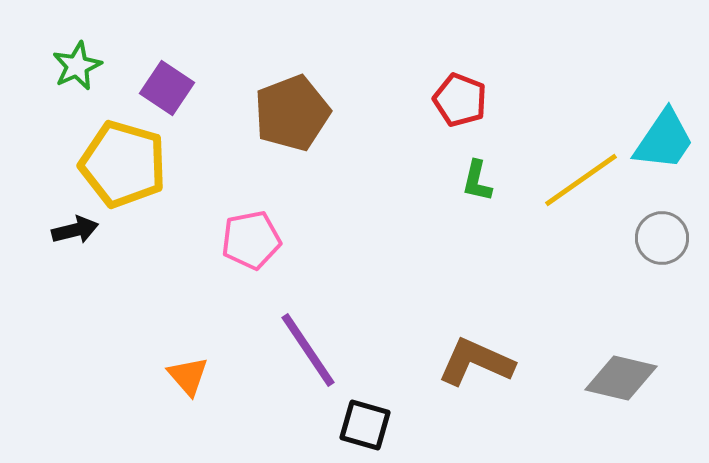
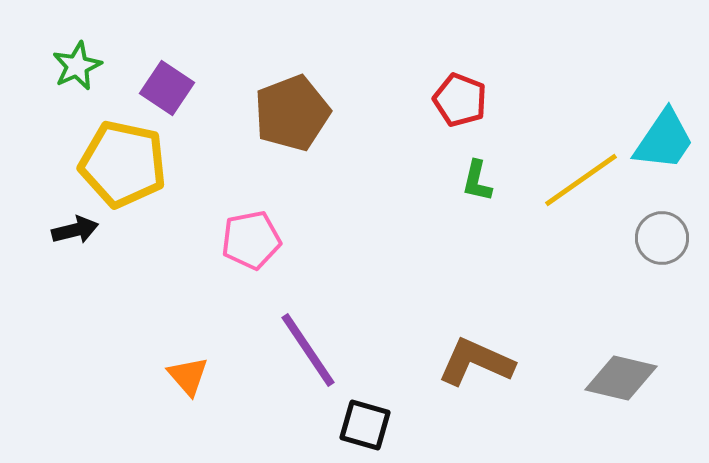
yellow pentagon: rotated 4 degrees counterclockwise
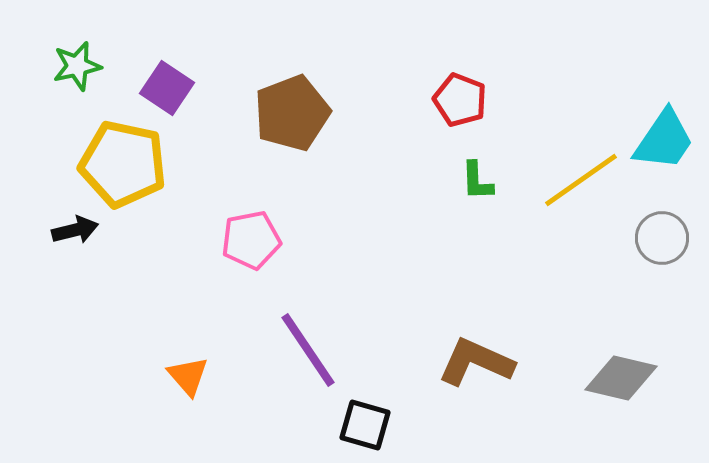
green star: rotated 12 degrees clockwise
green L-shape: rotated 15 degrees counterclockwise
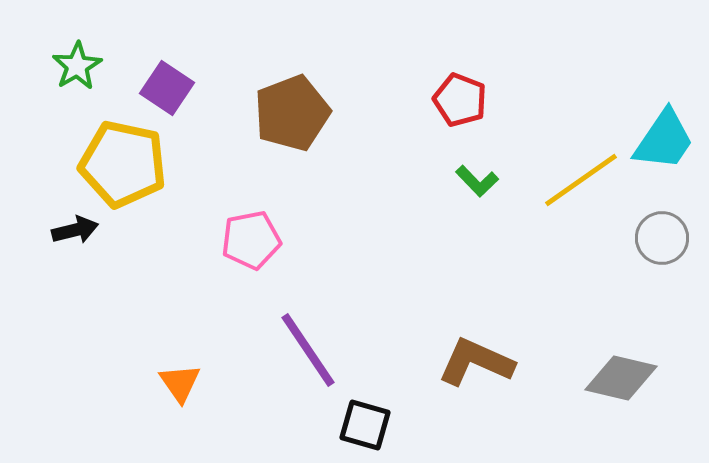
green star: rotated 18 degrees counterclockwise
green L-shape: rotated 42 degrees counterclockwise
orange triangle: moved 8 px left, 7 px down; rotated 6 degrees clockwise
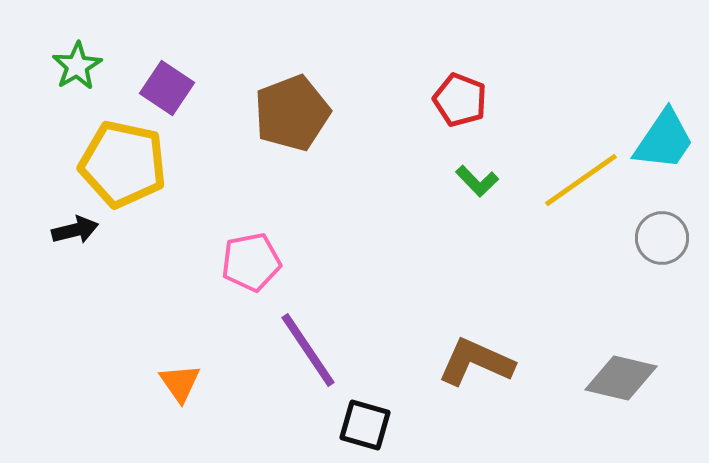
pink pentagon: moved 22 px down
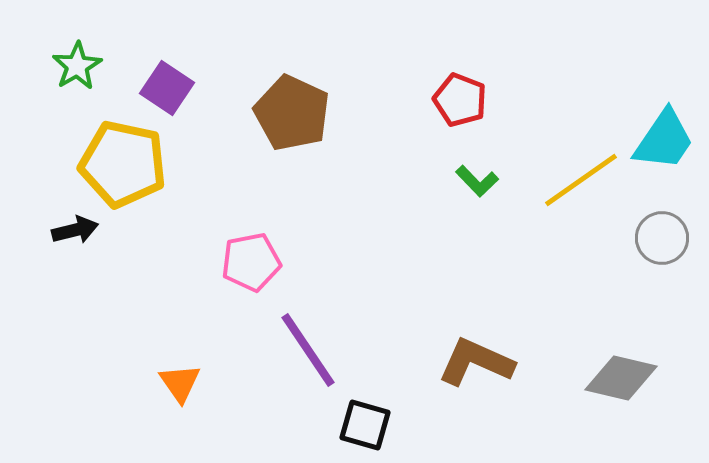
brown pentagon: rotated 26 degrees counterclockwise
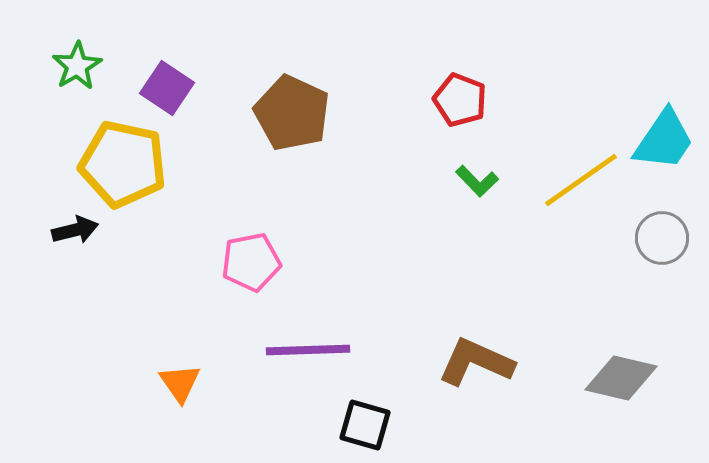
purple line: rotated 58 degrees counterclockwise
